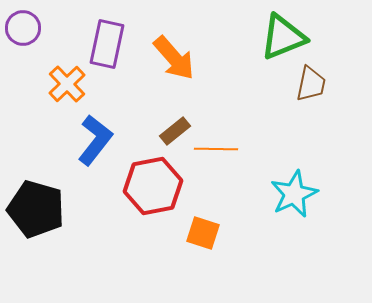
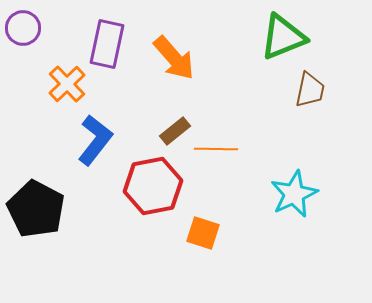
brown trapezoid: moved 1 px left, 6 px down
black pentagon: rotated 12 degrees clockwise
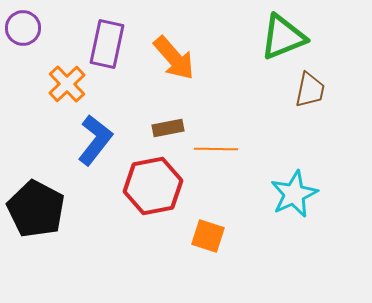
brown rectangle: moved 7 px left, 3 px up; rotated 28 degrees clockwise
orange square: moved 5 px right, 3 px down
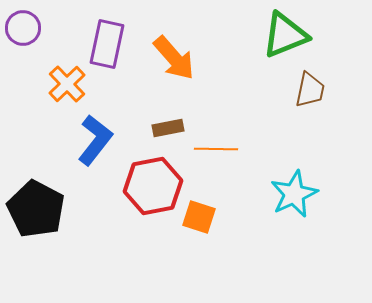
green triangle: moved 2 px right, 2 px up
orange square: moved 9 px left, 19 px up
